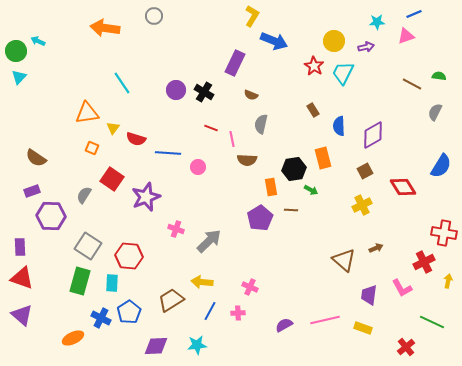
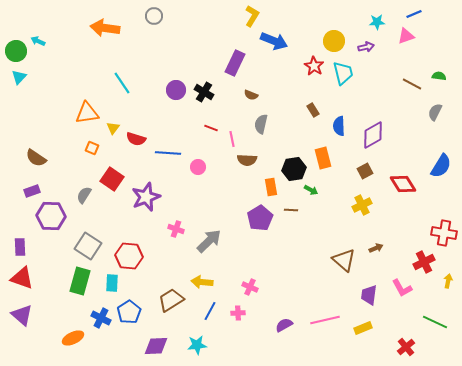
cyan trapezoid at (343, 73): rotated 140 degrees clockwise
red diamond at (403, 187): moved 3 px up
green line at (432, 322): moved 3 px right
yellow rectangle at (363, 328): rotated 42 degrees counterclockwise
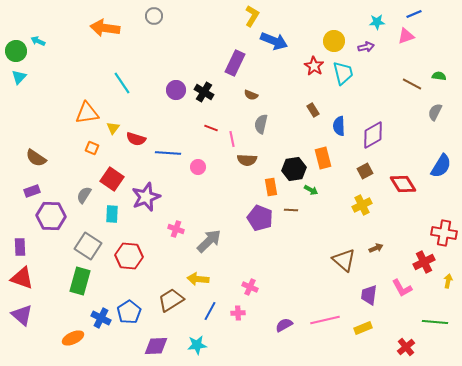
purple pentagon at (260, 218): rotated 20 degrees counterclockwise
yellow arrow at (202, 282): moved 4 px left, 3 px up
cyan rectangle at (112, 283): moved 69 px up
green line at (435, 322): rotated 20 degrees counterclockwise
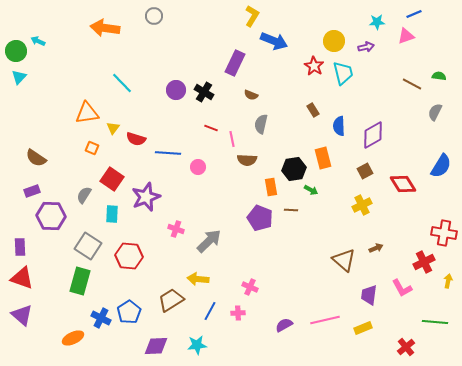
cyan line at (122, 83): rotated 10 degrees counterclockwise
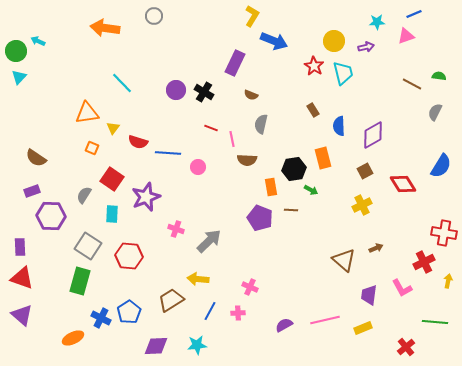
red semicircle at (136, 139): moved 2 px right, 3 px down
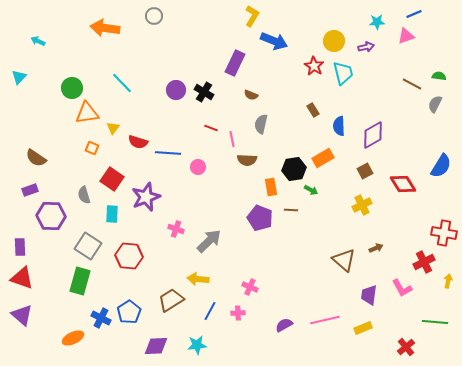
green circle at (16, 51): moved 56 px right, 37 px down
gray semicircle at (435, 112): moved 8 px up
orange rectangle at (323, 158): rotated 75 degrees clockwise
purple rectangle at (32, 191): moved 2 px left, 1 px up
gray semicircle at (84, 195): rotated 48 degrees counterclockwise
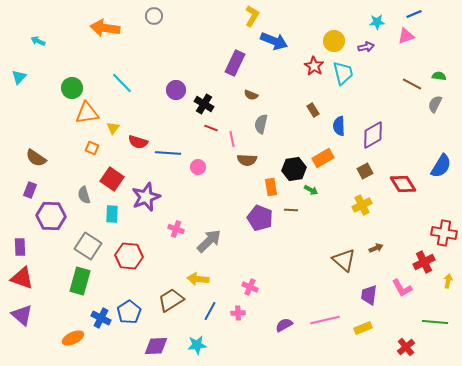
black cross at (204, 92): moved 12 px down
purple rectangle at (30, 190): rotated 49 degrees counterclockwise
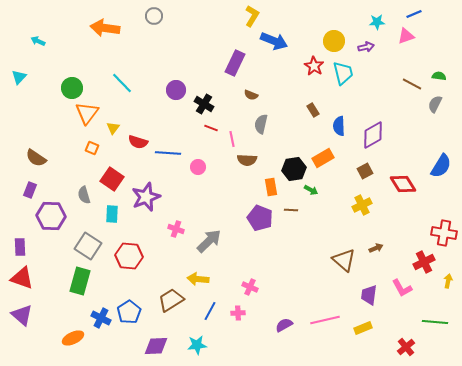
orange triangle at (87, 113): rotated 45 degrees counterclockwise
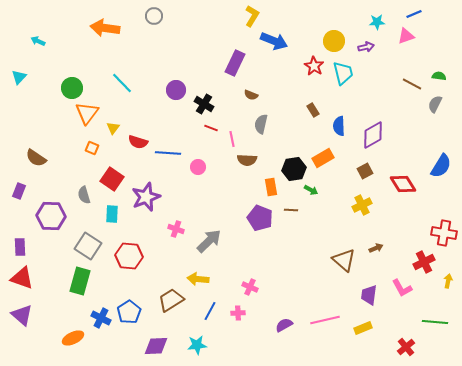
purple rectangle at (30, 190): moved 11 px left, 1 px down
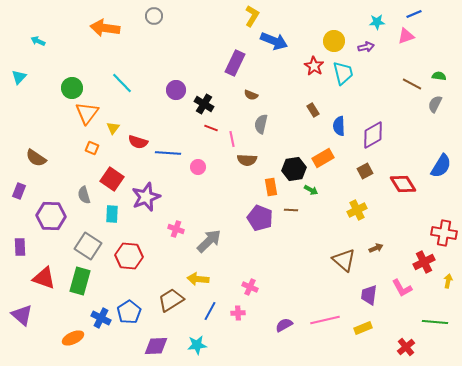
yellow cross at (362, 205): moved 5 px left, 5 px down
red triangle at (22, 278): moved 22 px right
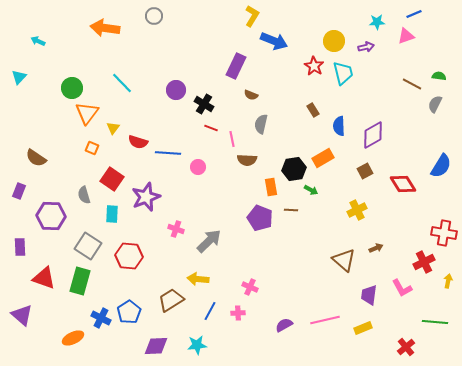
purple rectangle at (235, 63): moved 1 px right, 3 px down
